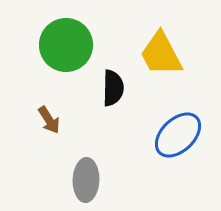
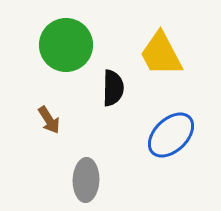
blue ellipse: moved 7 px left
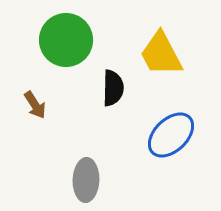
green circle: moved 5 px up
brown arrow: moved 14 px left, 15 px up
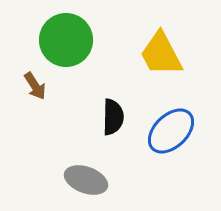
black semicircle: moved 29 px down
brown arrow: moved 19 px up
blue ellipse: moved 4 px up
gray ellipse: rotated 72 degrees counterclockwise
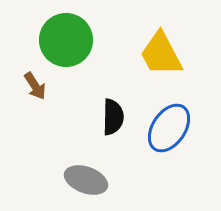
blue ellipse: moved 2 px left, 3 px up; rotated 12 degrees counterclockwise
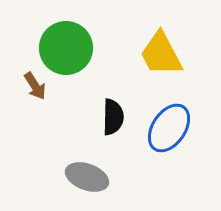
green circle: moved 8 px down
gray ellipse: moved 1 px right, 3 px up
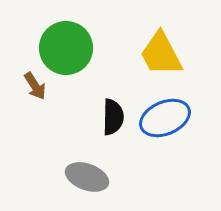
blue ellipse: moved 4 px left, 10 px up; rotated 33 degrees clockwise
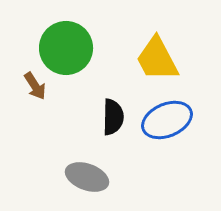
yellow trapezoid: moved 4 px left, 5 px down
blue ellipse: moved 2 px right, 2 px down
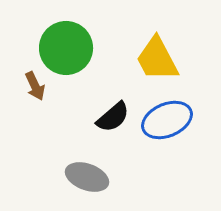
brown arrow: rotated 8 degrees clockwise
black semicircle: rotated 48 degrees clockwise
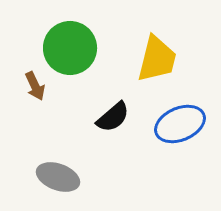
green circle: moved 4 px right
yellow trapezoid: rotated 138 degrees counterclockwise
blue ellipse: moved 13 px right, 4 px down
gray ellipse: moved 29 px left
